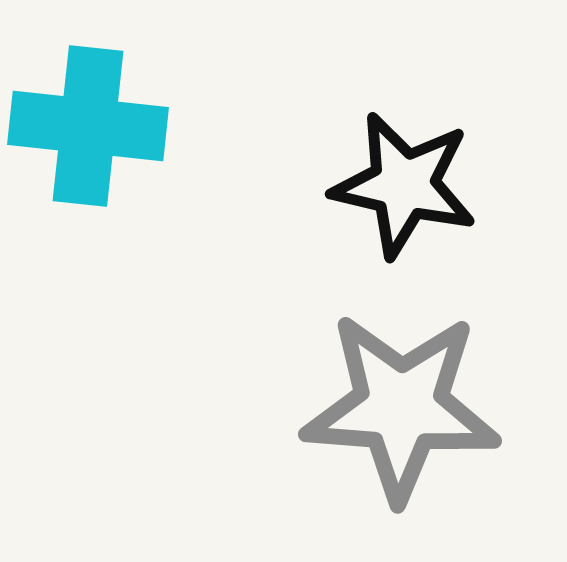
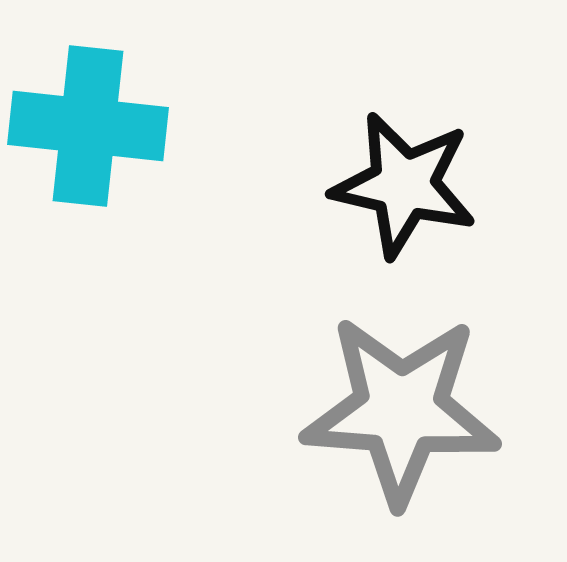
gray star: moved 3 px down
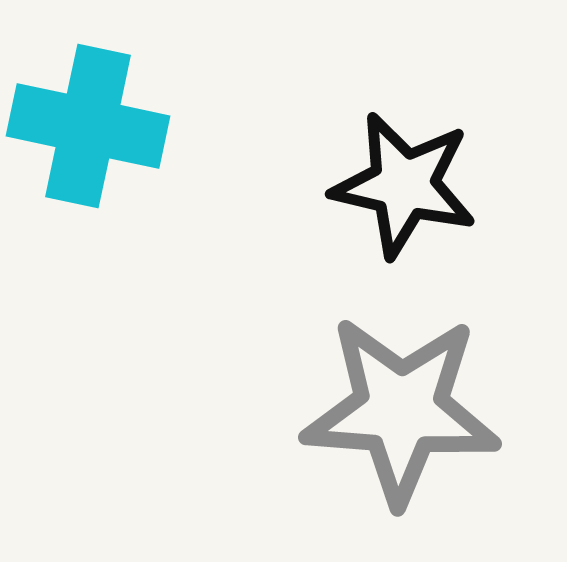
cyan cross: rotated 6 degrees clockwise
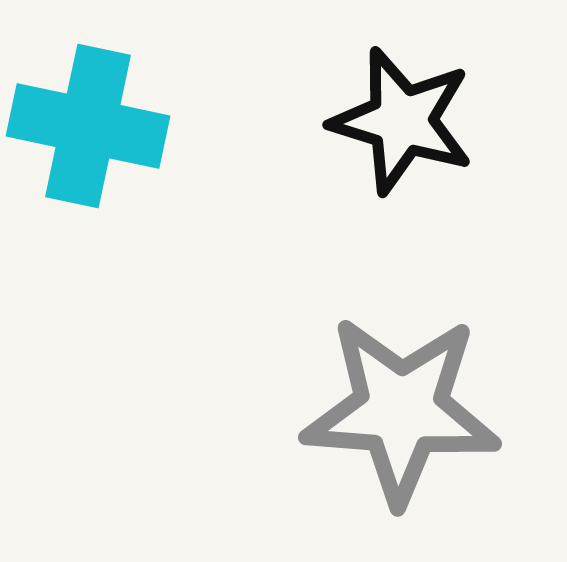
black star: moved 2 px left, 64 px up; rotated 4 degrees clockwise
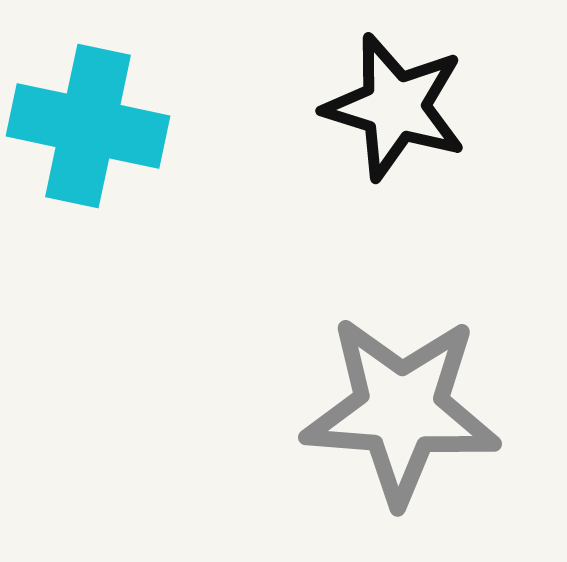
black star: moved 7 px left, 14 px up
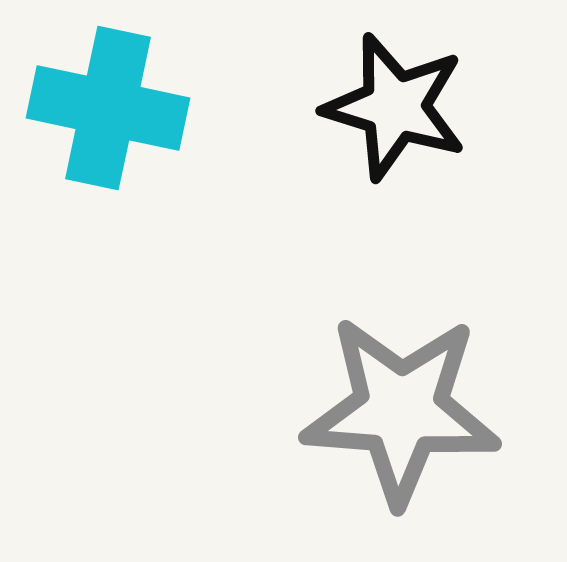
cyan cross: moved 20 px right, 18 px up
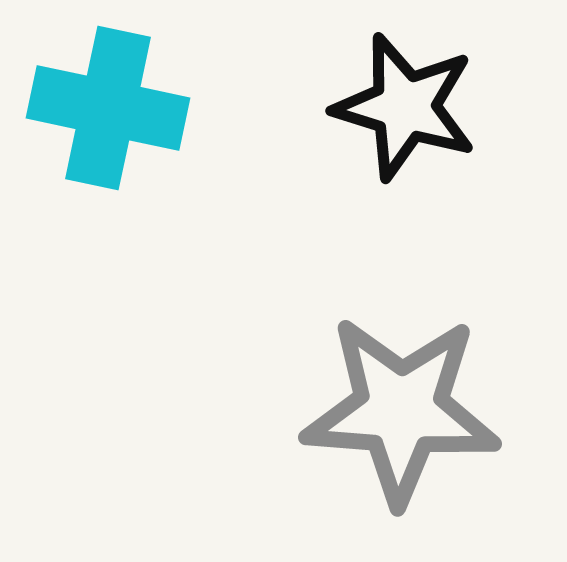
black star: moved 10 px right
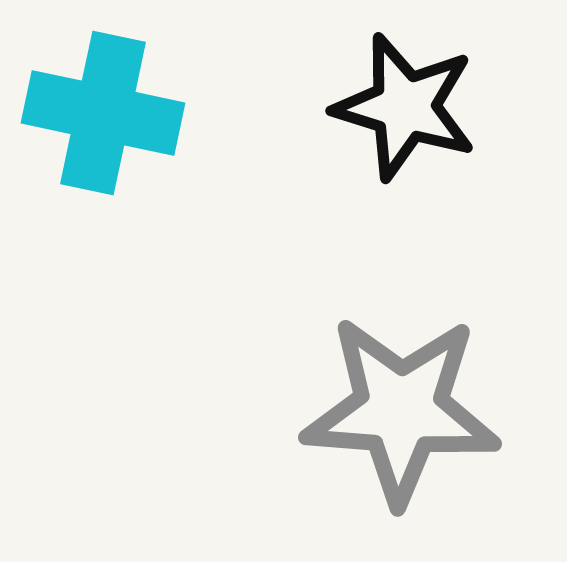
cyan cross: moved 5 px left, 5 px down
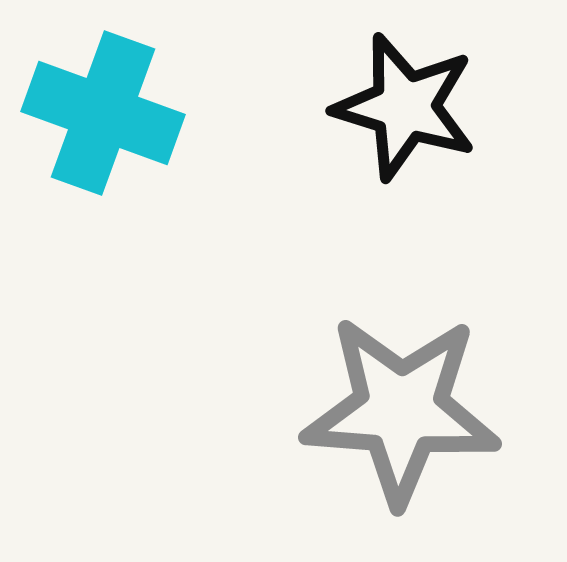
cyan cross: rotated 8 degrees clockwise
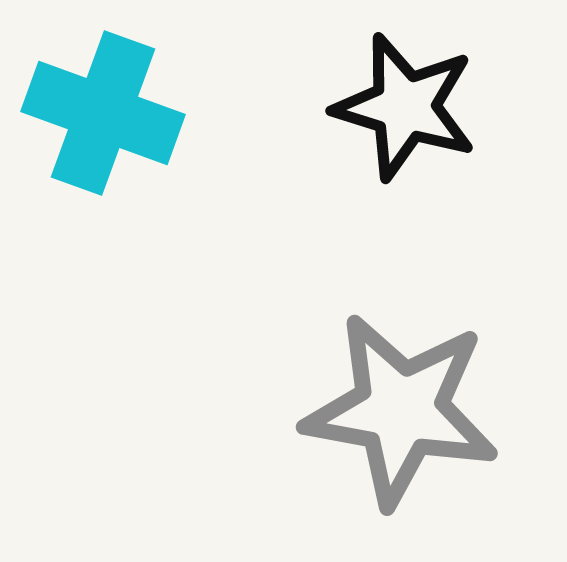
gray star: rotated 6 degrees clockwise
